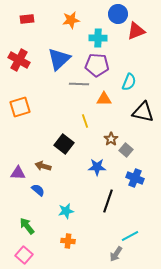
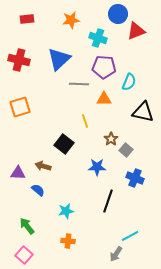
cyan cross: rotated 18 degrees clockwise
red cross: rotated 15 degrees counterclockwise
purple pentagon: moved 7 px right, 2 px down
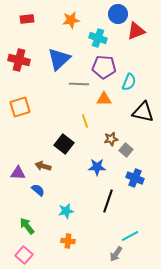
brown star: rotated 24 degrees clockwise
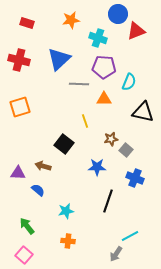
red rectangle: moved 4 px down; rotated 24 degrees clockwise
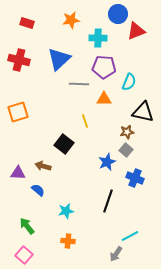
cyan cross: rotated 18 degrees counterclockwise
orange square: moved 2 px left, 5 px down
brown star: moved 16 px right, 7 px up
blue star: moved 10 px right, 5 px up; rotated 24 degrees counterclockwise
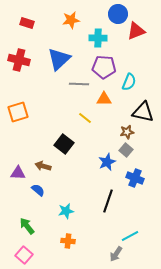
yellow line: moved 3 px up; rotated 32 degrees counterclockwise
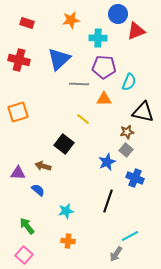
yellow line: moved 2 px left, 1 px down
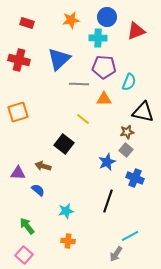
blue circle: moved 11 px left, 3 px down
